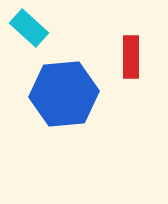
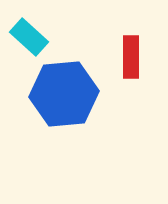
cyan rectangle: moved 9 px down
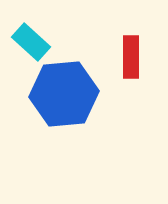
cyan rectangle: moved 2 px right, 5 px down
